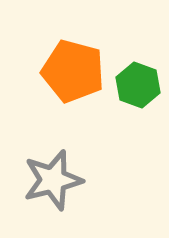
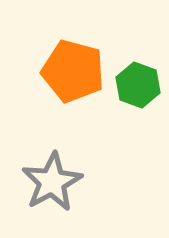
gray star: moved 1 px left, 2 px down; rotated 14 degrees counterclockwise
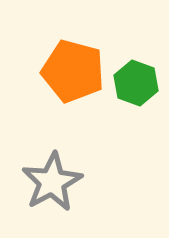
green hexagon: moved 2 px left, 2 px up
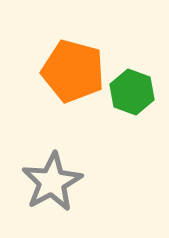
green hexagon: moved 4 px left, 9 px down
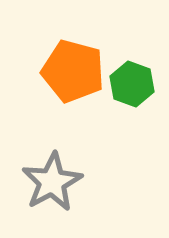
green hexagon: moved 8 px up
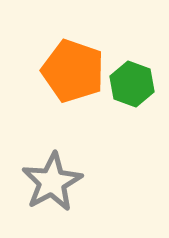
orange pentagon: rotated 4 degrees clockwise
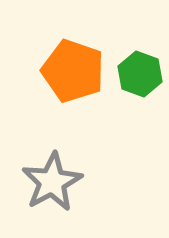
green hexagon: moved 8 px right, 10 px up
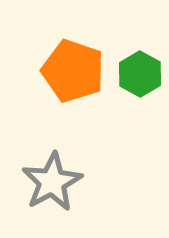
green hexagon: rotated 9 degrees clockwise
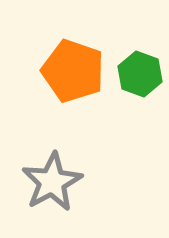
green hexagon: rotated 9 degrees counterclockwise
